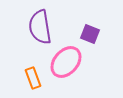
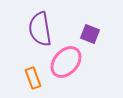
purple semicircle: moved 2 px down
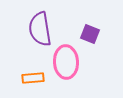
pink ellipse: rotated 44 degrees counterclockwise
orange rectangle: rotated 75 degrees counterclockwise
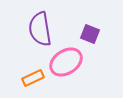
pink ellipse: rotated 60 degrees clockwise
orange rectangle: rotated 20 degrees counterclockwise
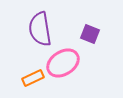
pink ellipse: moved 3 px left, 1 px down
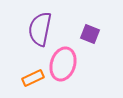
purple semicircle: rotated 20 degrees clockwise
pink ellipse: moved 1 px down; rotated 40 degrees counterclockwise
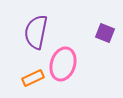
purple semicircle: moved 4 px left, 3 px down
purple square: moved 15 px right, 1 px up
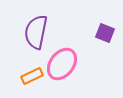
pink ellipse: moved 1 px left; rotated 20 degrees clockwise
orange rectangle: moved 1 px left, 2 px up
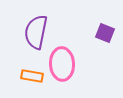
pink ellipse: rotated 40 degrees counterclockwise
orange rectangle: rotated 35 degrees clockwise
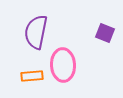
pink ellipse: moved 1 px right, 1 px down
orange rectangle: rotated 15 degrees counterclockwise
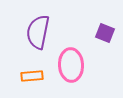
purple semicircle: moved 2 px right
pink ellipse: moved 8 px right
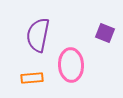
purple semicircle: moved 3 px down
orange rectangle: moved 2 px down
